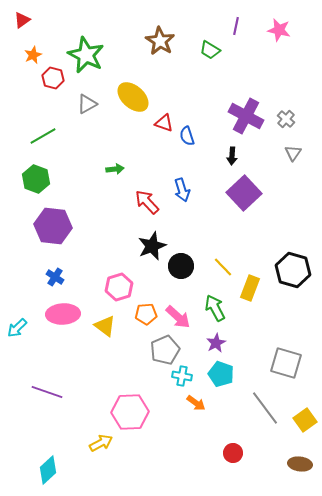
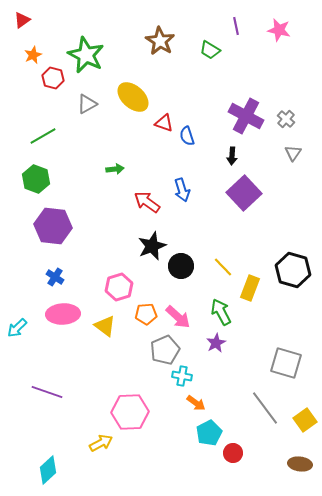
purple line at (236, 26): rotated 24 degrees counterclockwise
red arrow at (147, 202): rotated 12 degrees counterclockwise
green arrow at (215, 308): moved 6 px right, 4 px down
cyan pentagon at (221, 374): moved 12 px left, 59 px down; rotated 25 degrees clockwise
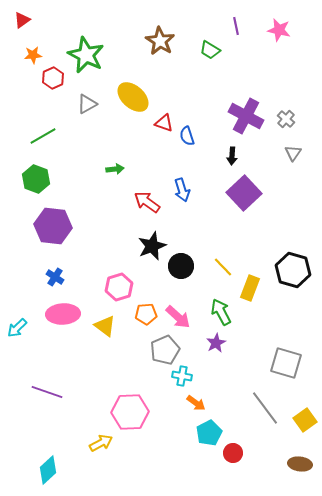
orange star at (33, 55): rotated 18 degrees clockwise
red hexagon at (53, 78): rotated 20 degrees clockwise
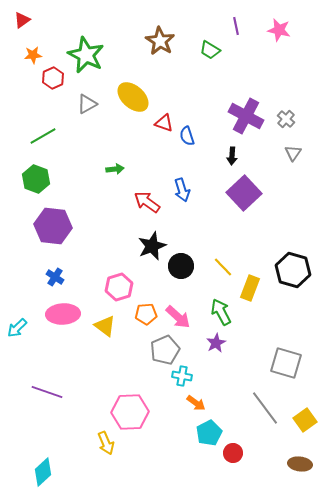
yellow arrow at (101, 443): moved 5 px right; rotated 95 degrees clockwise
cyan diamond at (48, 470): moved 5 px left, 2 px down
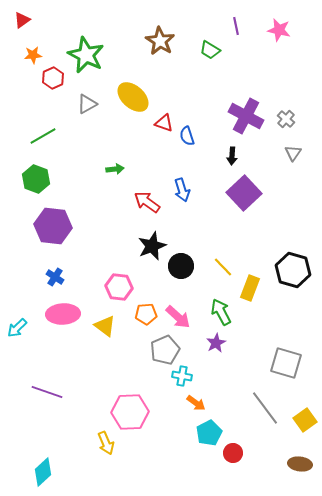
pink hexagon at (119, 287): rotated 24 degrees clockwise
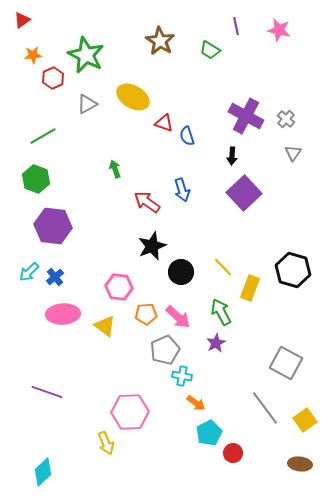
yellow ellipse at (133, 97): rotated 12 degrees counterclockwise
green arrow at (115, 169): rotated 102 degrees counterclockwise
black circle at (181, 266): moved 6 px down
blue cross at (55, 277): rotated 18 degrees clockwise
cyan arrow at (17, 328): moved 12 px right, 56 px up
gray square at (286, 363): rotated 12 degrees clockwise
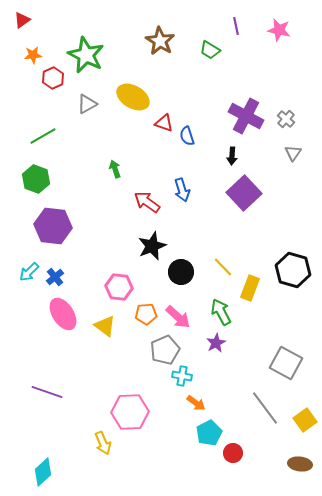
pink ellipse at (63, 314): rotated 60 degrees clockwise
yellow arrow at (106, 443): moved 3 px left
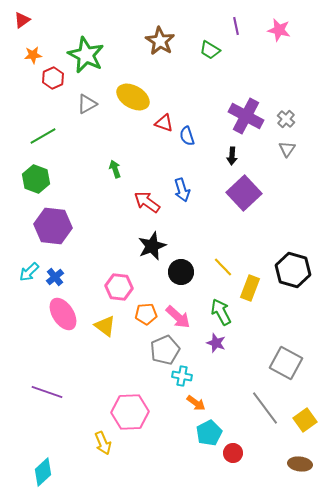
gray triangle at (293, 153): moved 6 px left, 4 px up
purple star at (216, 343): rotated 24 degrees counterclockwise
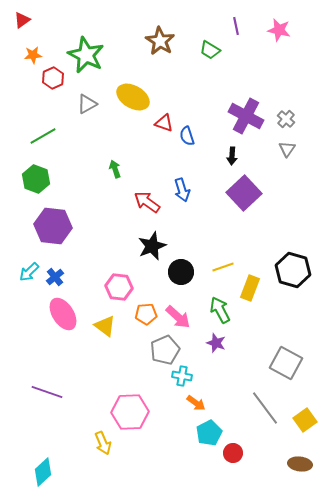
yellow line at (223, 267): rotated 65 degrees counterclockwise
green arrow at (221, 312): moved 1 px left, 2 px up
